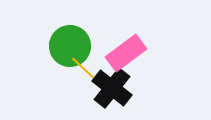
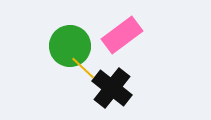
pink rectangle: moved 4 px left, 18 px up
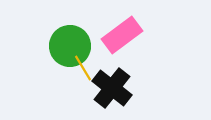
yellow line: rotated 16 degrees clockwise
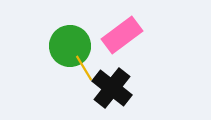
yellow line: moved 1 px right
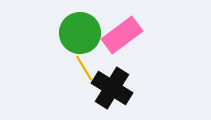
green circle: moved 10 px right, 13 px up
black cross: rotated 6 degrees counterclockwise
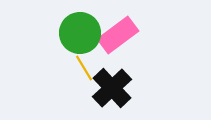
pink rectangle: moved 4 px left
black cross: rotated 15 degrees clockwise
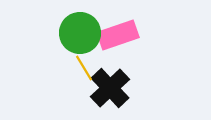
pink rectangle: rotated 18 degrees clockwise
black cross: moved 2 px left
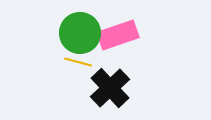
yellow line: moved 6 px left, 6 px up; rotated 44 degrees counterclockwise
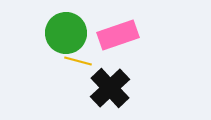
green circle: moved 14 px left
yellow line: moved 1 px up
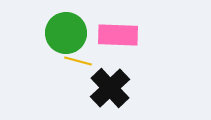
pink rectangle: rotated 21 degrees clockwise
